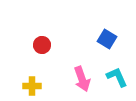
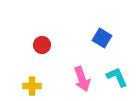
blue square: moved 5 px left, 1 px up
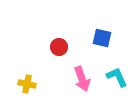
blue square: rotated 18 degrees counterclockwise
red circle: moved 17 px right, 2 px down
yellow cross: moved 5 px left, 2 px up; rotated 12 degrees clockwise
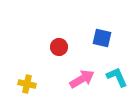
pink arrow: rotated 100 degrees counterclockwise
